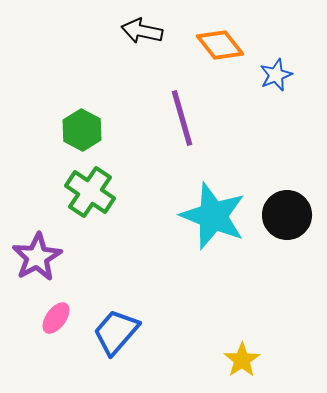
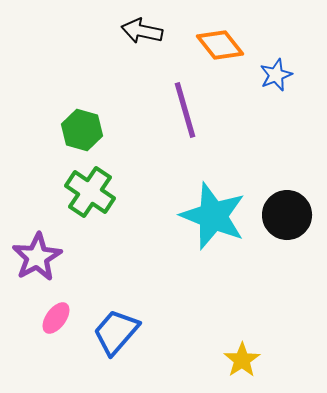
purple line: moved 3 px right, 8 px up
green hexagon: rotated 12 degrees counterclockwise
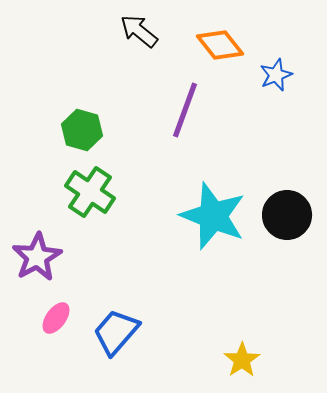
black arrow: moved 3 px left; rotated 27 degrees clockwise
purple line: rotated 36 degrees clockwise
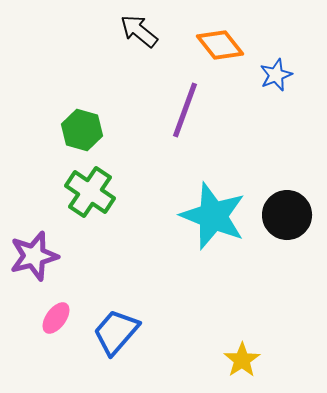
purple star: moved 3 px left, 1 px up; rotated 15 degrees clockwise
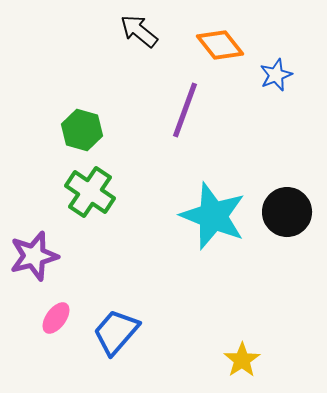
black circle: moved 3 px up
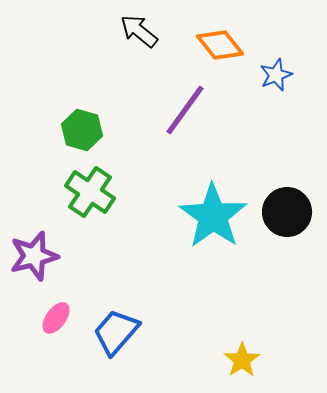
purple line: rotated 16 degrees clockwise
cyan star: rotated 14 degrees clockwise
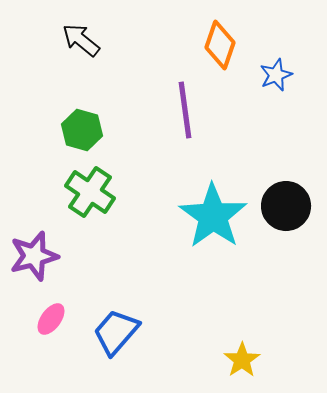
black arrow: moved 58 px left, 9 px down
orange diamond: rotated 57 degrees clockwise
purple line: rotated 44 degrees counterclockwise
black circle: moved 1 px left, 6 px up
pink ellipse: moved 5 px left, 1 px down
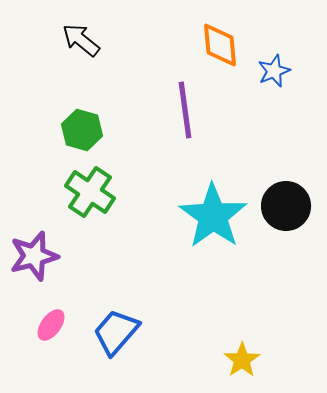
orange diamond: rotated 24 degrees counterclockwise
blue star: moved 2 px left, 4 px up
pink ellipse: moved 6 px down
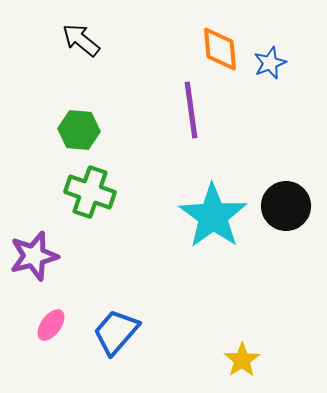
orange diamond: moved 4 px down
blue star: moved 4 px left, 8 px up
purple line: moved 6 px right
green hexagon: moved 3 px left; rotated 12 degrees counterclockwise
green cross: rotated 15 degrees counterclockwise
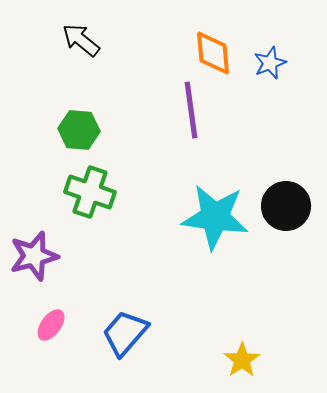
orange diamond: moved 7 px left, 4 px down
cyan star: moved 2 px right, 1 px down; rotated 28 degrees counterclockwise
blue trapezoid: moved 9 px right, 1 px down
